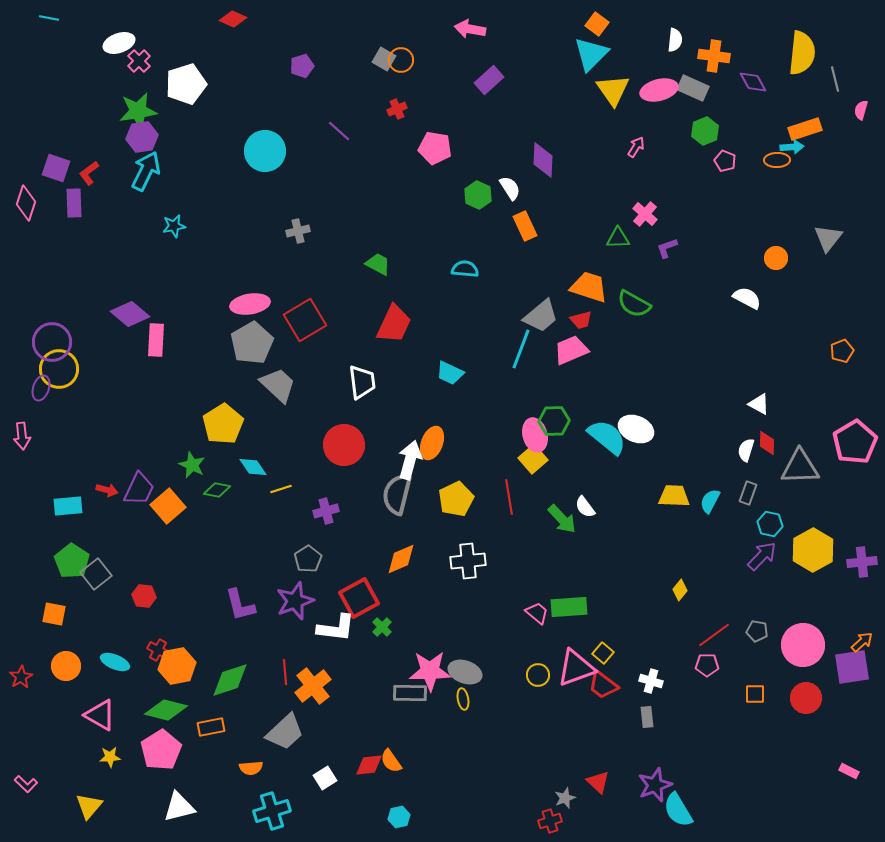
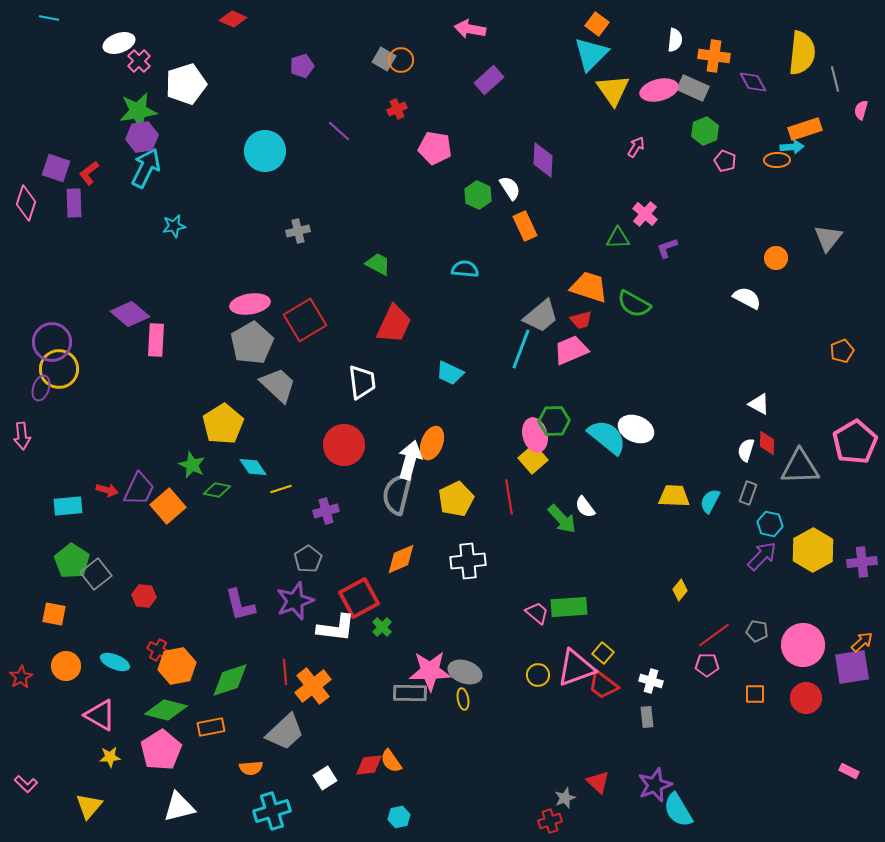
cyan arrow at (146, 171): moved 3 px up
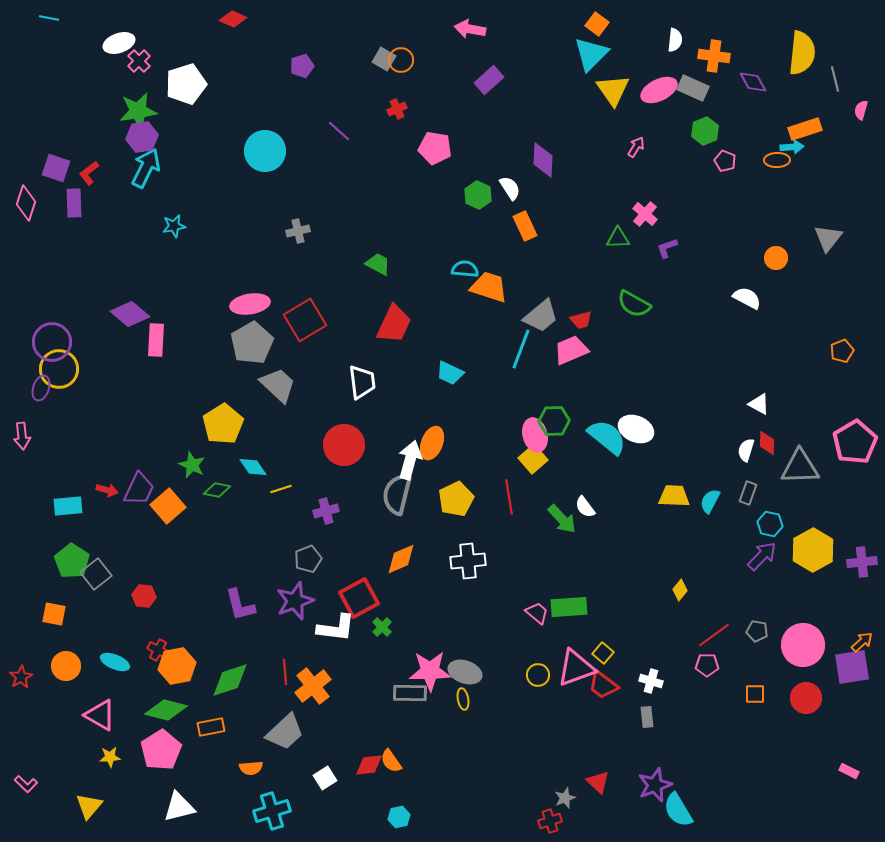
pink ellipse at (659, 90): rotated 12 degrees counterclockwise
orange trapezoid at (589, 287): moved 100 px left
gray pentagon at (308, 559): rotated 12 degrees clockwise
